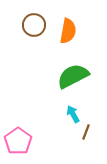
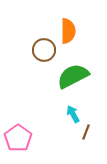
brown circle: moved 10 px right, 25 px down
orange semicircle: rotated 10 degrees counterclockwise
pink pentagon: moved 3 px up
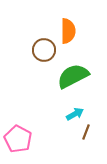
cyan arrow: moved 2 px right; rotated 90 degrees clockwise
pink pentagon: moved 1 px down; rotated 8 degrees counterclockwise
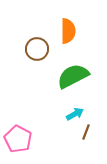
brown circle: moved 7 px left, 1 px up
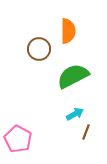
brown circle: moved 2 px right
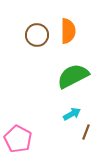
brown circle: moved 2 px left, 14 px up
cyan arrow: moved 3 px left
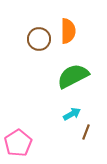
brown circle: moved 2 px right, 4 px down
pink pentagon: moved 4 px down; rotated 12 degrees clockwise
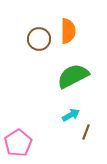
cyan arrow: moved 1 px left, 1 px down
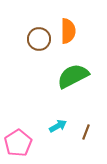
cyan arrow: moved 13 px left, 11 px down
